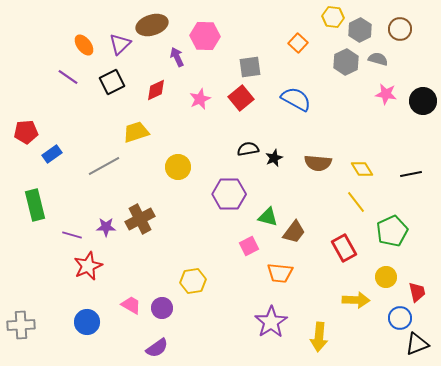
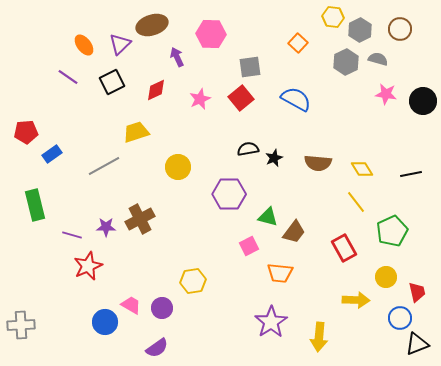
pink hexagon at (205, 36): moved 6 px right, 2 px up
blue circle at (87, 322): moved 18 px right
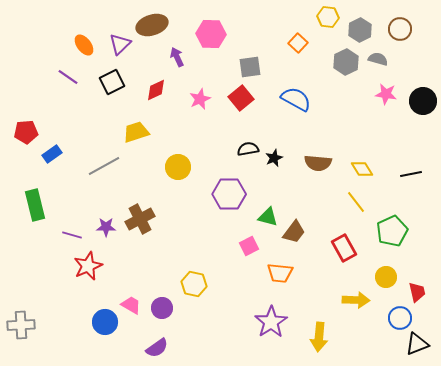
yellow hexagon at (333, 17): moved 5 px left
yellow hexagon at (193, 281): moved 1 px right, 3 px down; rotated 20 degrees clockwise
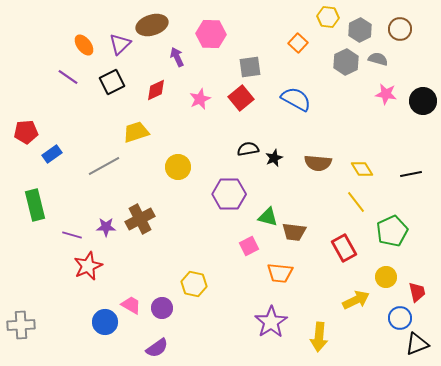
brown trapezoid at (294, 232): rotated 60 degrees clockwise
yellow arrow at (356, 300): rotated 28 degrees counterclockwise
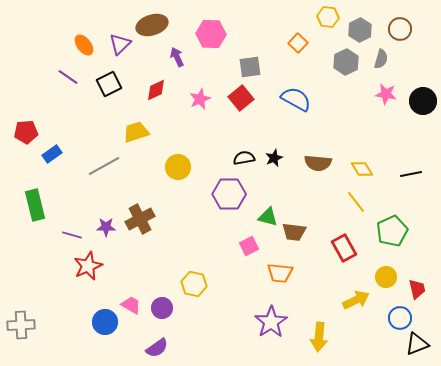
gray semicircle at (378, 59): moved 3 px right; rotated 90 degrees clockwise
black square at (112, 82): moved 3 px left, 2 px down
black semicircle at (248, 149): moved 4 px left, 9 px down
red trapezoid at (417, 292): moved 3 px up
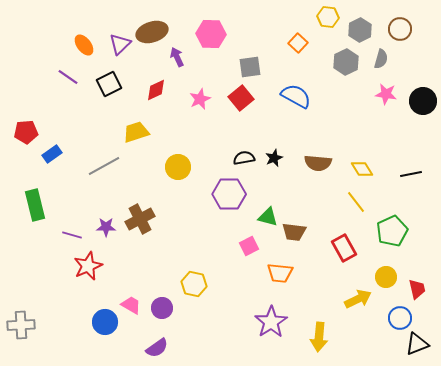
brown ellipse at (152, 25): moved 7 px down
blue semicircle at (296, 99): moved 3 px up
yellow arrow at (356, 300): moved 2 px right, 1 px up
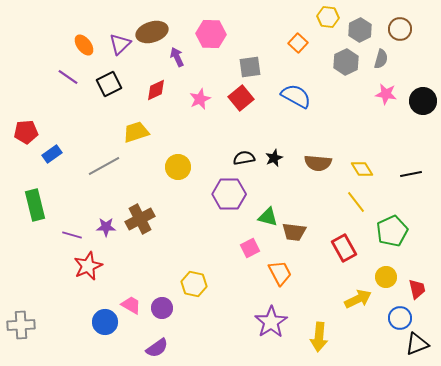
pink square at (249, 246): moved 1 px right, 2 px down
orange trapezoid at (280, 273): rotated 124 degrees counterclockwise
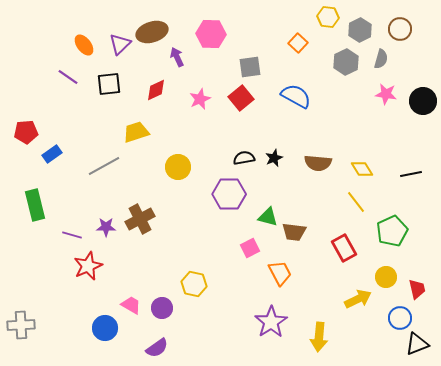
black square at (109, 84): rotated 20 degrees clockwise
blue circle at (105, 322): moved 6 px down
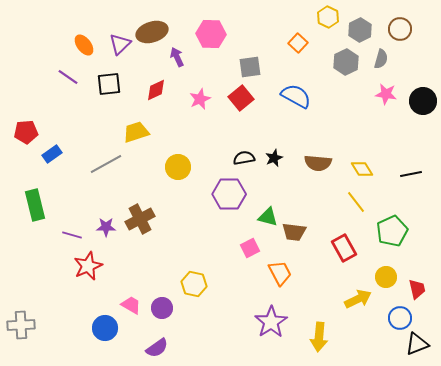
yellow hexagon at (328, 17): rotated 20 degrees clockwise
gray line at (104, 166): moved 2 px right, 2 px up
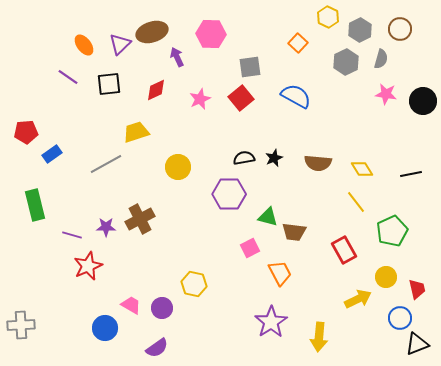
red rectangle at (344, 248): moved 2 px down
